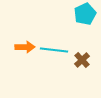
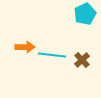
cyan line: moved 2 px left, 5 px down
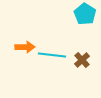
cyan pentagon: rotated 15 degrees counterclockwise
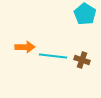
cyan line: moved 1 px right, 1 px down
brown cross: rotated 28 degrees counterclockwise
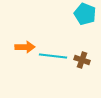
cyan pentagon: rotated 10 degrees counterclockwise
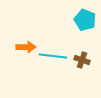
cyan pentagon: moved 6 px down
orange arrow: moved 1 px right
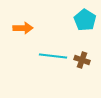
cyan pentagon: rotated 10 degrees clockwise
orange arrow: moved 3 px left, 19 px up
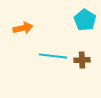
orange arrow: rotated 12 degrees counterclockwise
brown cross: rotated 21 degrees counterclockwise
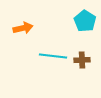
cyan pentagon: moved 1 px down
